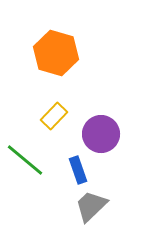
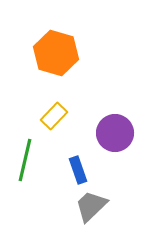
purple circle: moved 14 px right, 1 px up
green line: rotated 63 degrees clockwise
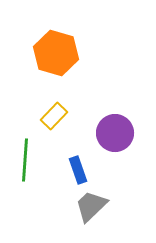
green line: rotated 9 degrees counterclockwise
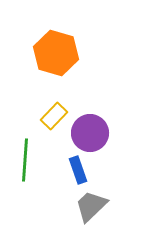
purple circle: moved 25 px left
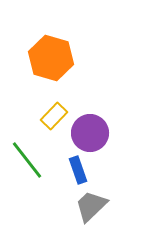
orange hexagon: moved 5 px left, 5 px down
green line: moved 2 px right; rotated 42 degrees counterclockwise
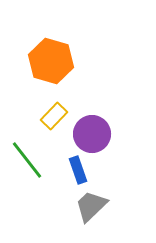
orange hexagon: moved 3 px down
purple circle: moved 2 px right, 1 px down
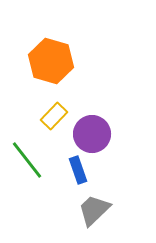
gray trapezoid: moved 3 px right, 4 px down
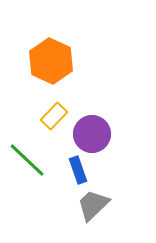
orange hexagon: rotated 9 degrees clockwise
green line: rotated 9 degrees counterclockwise
gray trapezoid: moved 1 px left, 5 px up
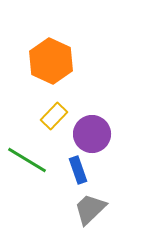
green line: rotated 12 degrees counterclockwise
gray trapezoid: moved 3 px left, 4 px down
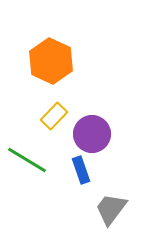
blue rectangle: moved 3 px right
gray trapezoid: moved 21 px right; rotated 9 degrees counterclockwise
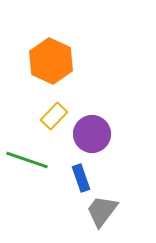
green line: rotated 12 degrees counterclockwise
blue rectangle: moved 8 px down
gray trapezoid: moved 9 px left, 2 px down
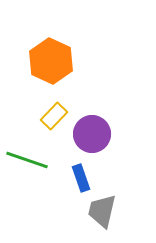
gray trapezoid: rotated 24 degrees counterclockwise
